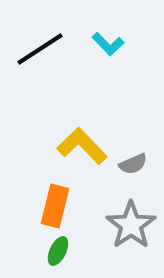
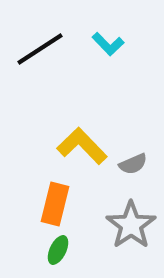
orange rectangle: moved 2 px up
green ellipse: moved 1 px up
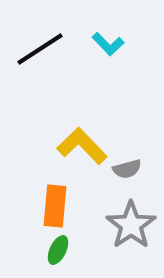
gray semicircle: moved 6 px left, 5 px down; rotated 8 degrees clockwise
orange rectangle: moved 2 px down; rotated 9 degrees counterclockwise
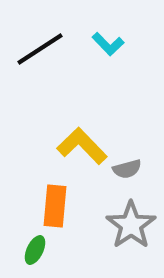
green ellipse: moved 23 px left
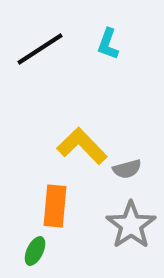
cyan L-shape: rotated 64 degrees clockwise
green ellipse: moved 1 px down
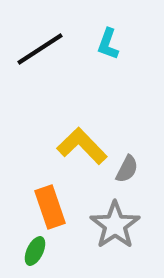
gray semicircle: rotated 48 degrees counterclockwise
orange rectangle: moved 5 px left, 1 px down; rotated 24 degrees counterclockwise
gray star: moved 16 px left
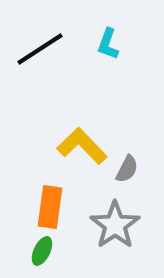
orange rectangle: rotated 27 degrees clockwise
green ellipse: moved 7 px right
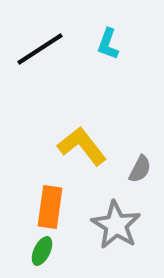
yellow L-shape: rotated 6 degrees clockwise
gray semicircle: moved 13 px right
gray star: moved 1 px right; rotated 6 degrees counterclockwise
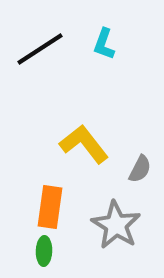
cyan L-shape: moved 4 px left
yellow L-shape: moved 2 px right, 2 px up
green ellipse: moved 2 px right; rotated 24 degrees counterclockwise
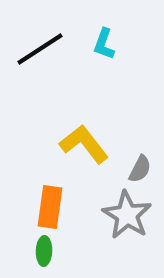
gray star: moved 11 px right, 10 px up
